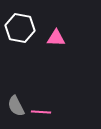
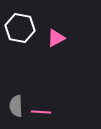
pink triangle: rotated 30 degrees counterclockwise
gray semicircle: rotated 25 degrees clockwise
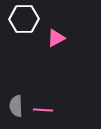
white hexagon: moved 4 px right, 9 px up; rotated 12 degrees counterclockwise
pink line: moved 2 px right, 2 px up
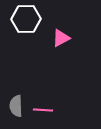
white hexagon: moved 2 px right
pink triangle: moved 5 px right
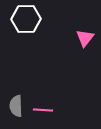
pink triangle: moved 24 px right; rotated 24 degrees counterclockwise
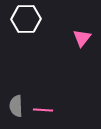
pink triangle: moved 3 px left
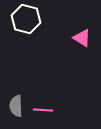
white hexagon: rotated 16 degrees clockwise
pink triangle: rotated 36 degrees counterclockwise
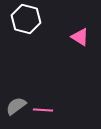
pink triangle: moved 2 px left, 1 px up
gray semicircle: rotated 55 degrees clockwise
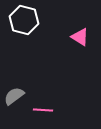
white hexagon: moved 2 px left, 1 px down
gray semicircle: moved 2 px left, 10 px up
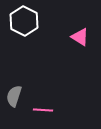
white hexagon: moved 1 px down; rotated 12 degrees clockwise
gray semicircle: rotated 35 degrees counterclockwise
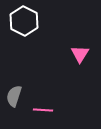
pink triangle: moved 17 px down; rotated 30 degrees clockwise
